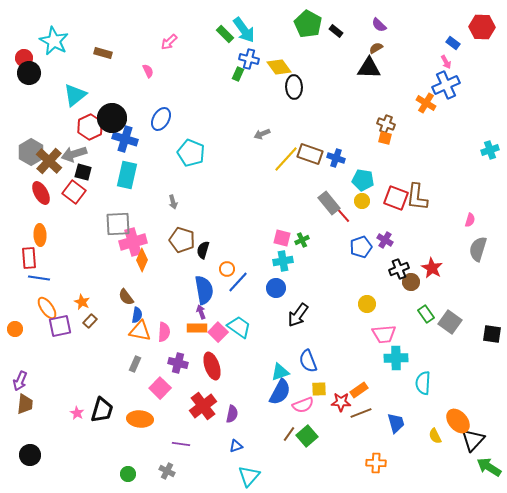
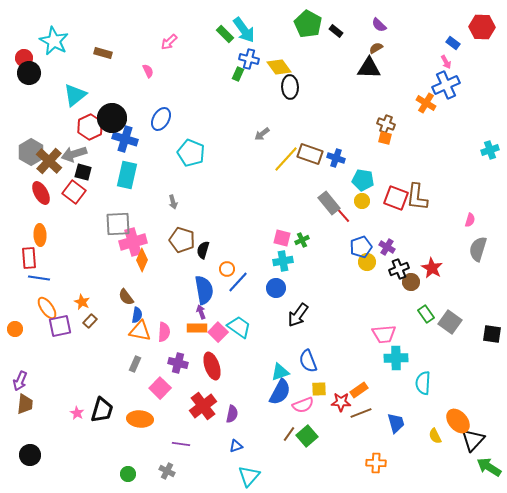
black ellipse at (294, 87): moved 4 px left
gray arrow at (262, 134): rotated 14 degrees counterclockwise
purple cross at (385, 240): moved 2 px right, 7 px down
yellow circle at (367, 304): moved 42 px up
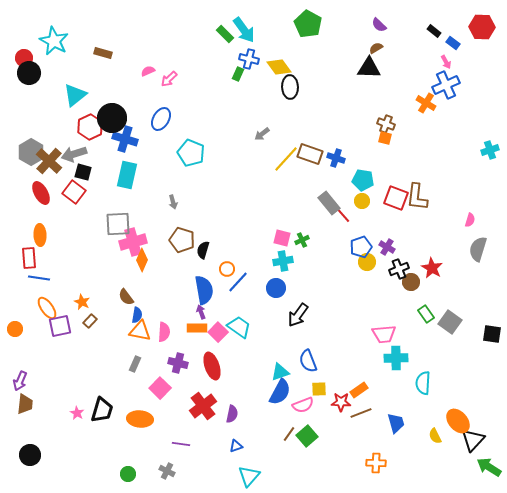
black rectangle at (336, 31): moved 98 px right
pink arrow at (169, 42): moved 37 px down
pink semicircle at (148, 71): rotated 88 degrees counterclockwise
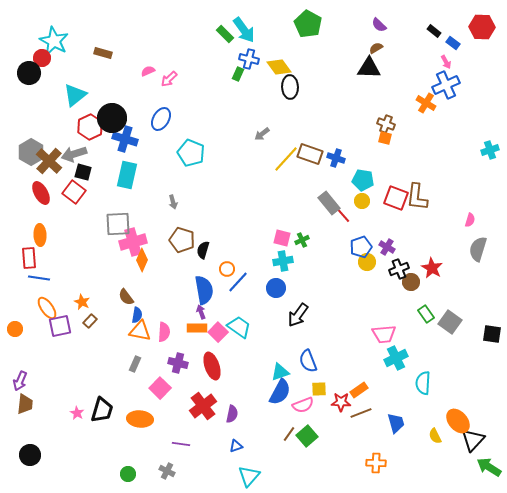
red circle at (24, 58): moved 18 px right
cyan cross at (396, 358): rotated 25 degrees counterclockwise
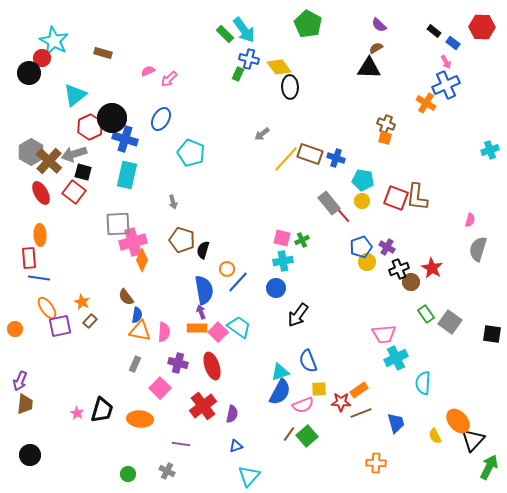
green arrow at (489, 467): rotated 85 degrees clockwise
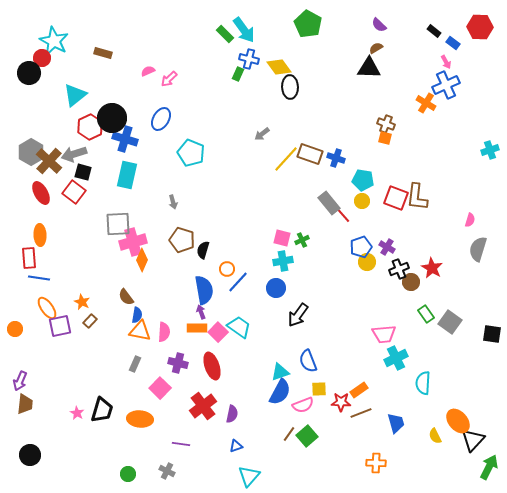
red hexagon at (482, 27): moved 2 px left
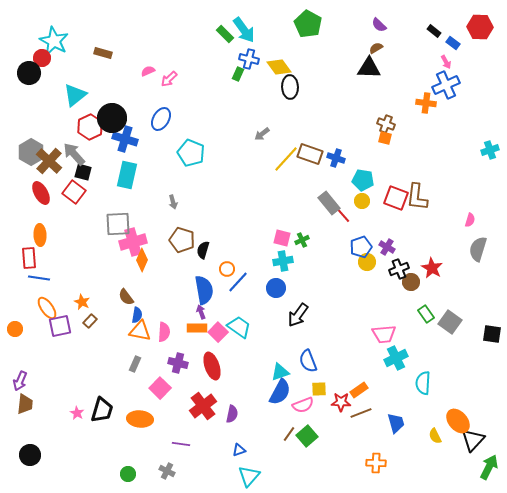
orange cross at (426, 103): rotated 24 degrees counterclockwise
gray arrow at (74, 154): rotated 65 degrees clockwise
blue triangle at (236, 446): moved 3 px right, 4 px down
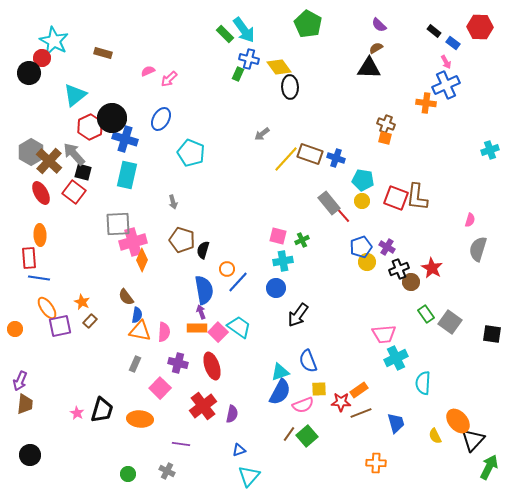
pink square at (282, 238): moved 4 px left, 2 px up
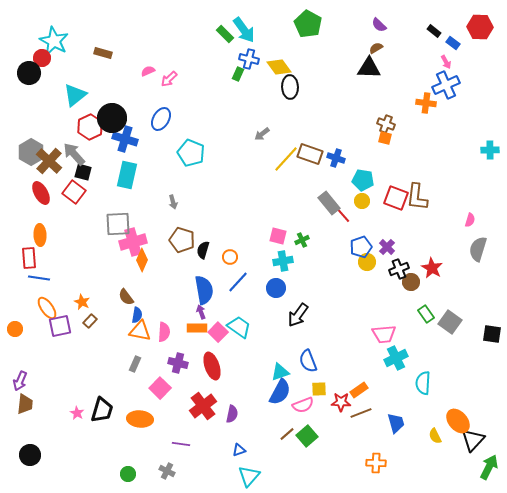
cyan cross at (490, 150): rotated 18 degrees clockwise
purple cross at (387, 247): rotated 14 degrees clockwise
orange circle at (227, 269): moved 3 px right, 12 px up
brown line at (289, 434): moved 2 px left; rotated 14 degrees clockwise
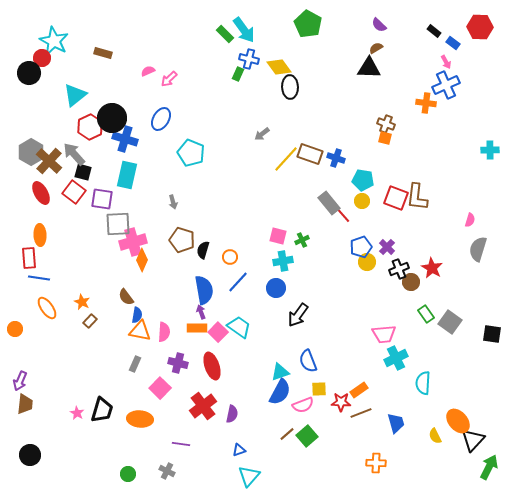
purple square at (60, 326): moved 42 px right, 127 px up; rotated 20 degrees clockwise
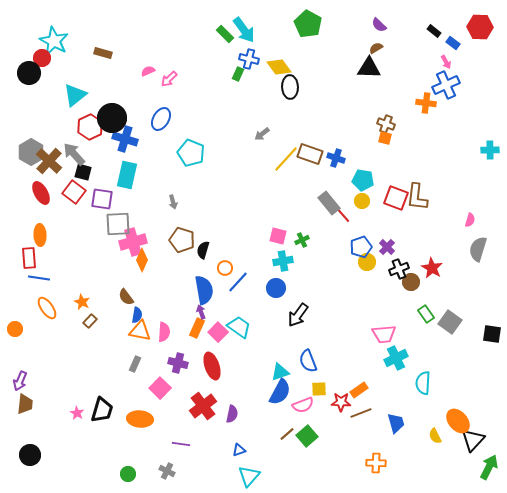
orange circle at (230, 257): moved 5 px left, 11 px down
orange rectangle at (197, 328): rotated 66 degrees counterclockwise
